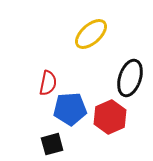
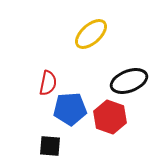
black ellipse: moved 1 px left, 3 px down; rotated 51 degrees clockwise
red hexagon: rotated 16 degrees counterclockwise
black square: moved 2 px left, 2 px down; rotated 20 degrees clockwise
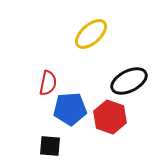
black ellipse: rotated 6 degrees counterclockwise
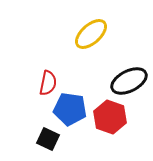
blue pentagon: rotated 12 degrees clockwise
black square: moved 2 px left, 7 px up; rotated 20 degrees clockwise
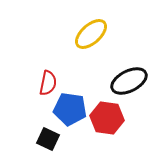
red hexagon: moved 3 px left, 1 px down; rotated 12 degrees counterclockwise
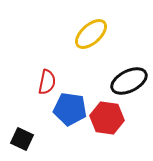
red semicircle: moved 1 px left, 1 px up
black square: moved 26 px left
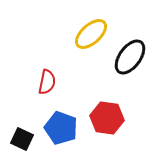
black ellipse: moved 1 px right, 24 px up; rotated 27 degrees counterclockwise
blue pentagon: moved 9 px left, 19 px down; rotated 12 degrees clockwise
